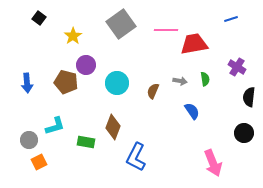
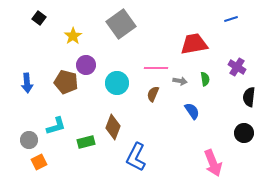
pink line: moved 10 px left, 38 px down
brown semicircle: moved 3 px down
cyan L-shape: moved 1 px right
green rectangle: rotated 24 degrees counterclockwise
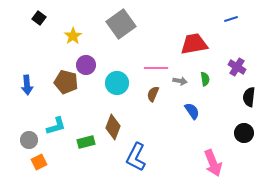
blue arrow: moved 2 px down
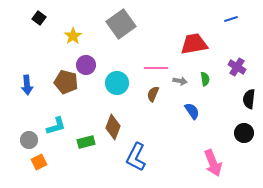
black semicircle: moved 2 px down
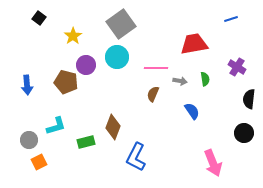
cyan circle: moved 26 px up
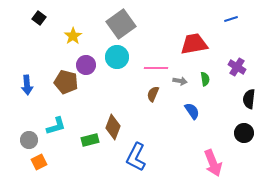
green rectangle: moved 4 px right, 2 px up
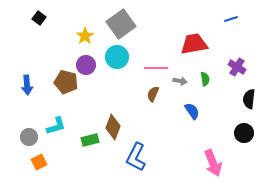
yellow star: moved 12 px right
gray circle: moved 3 px up
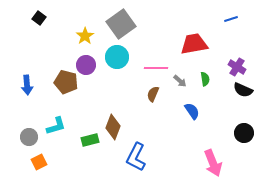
gray arrow: rotated 32 degrees clockwise
black semicircle: moved 6 px left, 9 px up; rotated 72 degrees counterclockwise
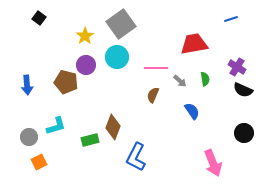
brown semicircle: moved 1 px down
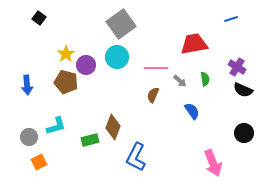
yellow star: moved 19 px left, 18 px down
